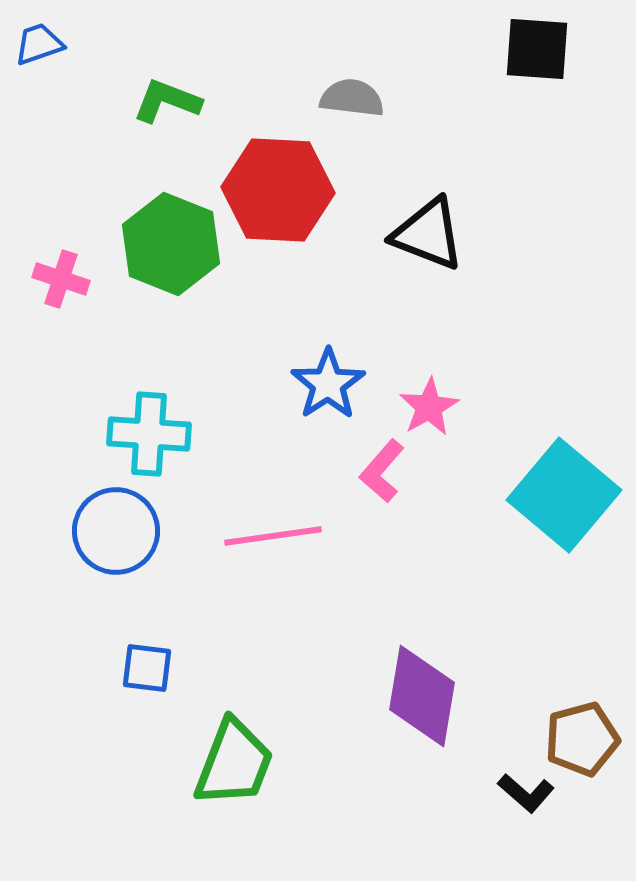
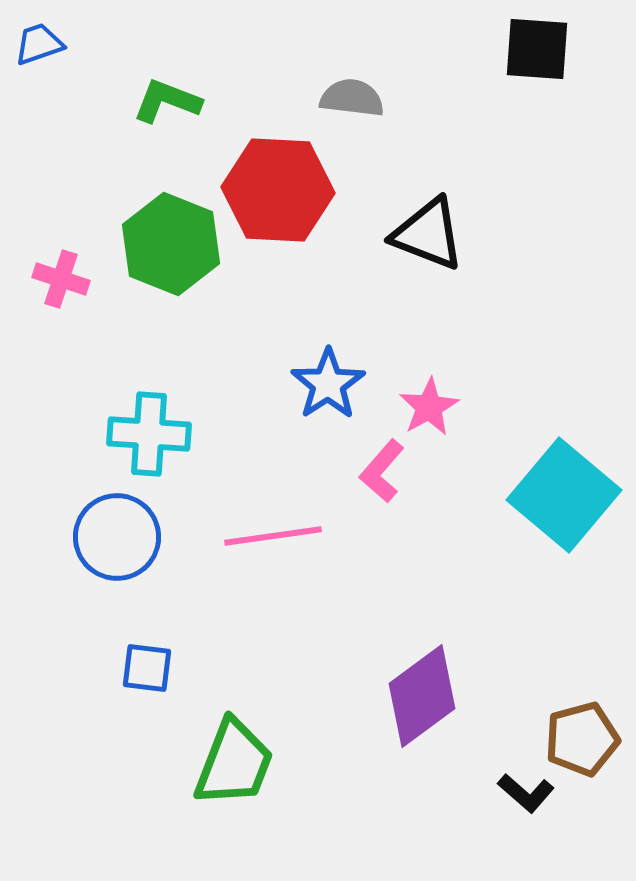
blue circle: moved 1 px right, 6 px down
purple diamond: rotated 44 degrees clockwise
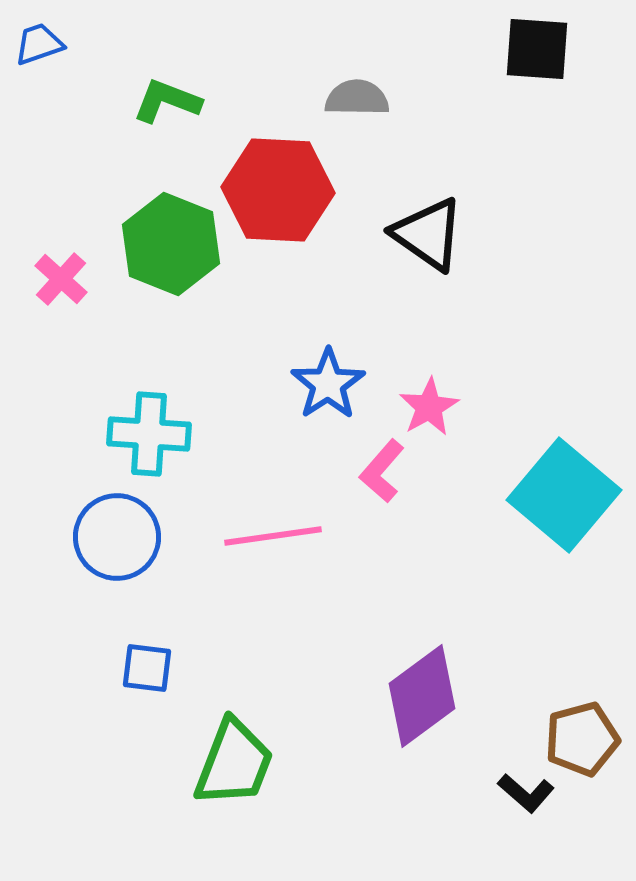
gray semicircle: moved 5 px right; rotated 6 degrees counterclockwise
black triangle: rotated 14 degrees clockwise
pink cross: rotated 24 degrees clockwise
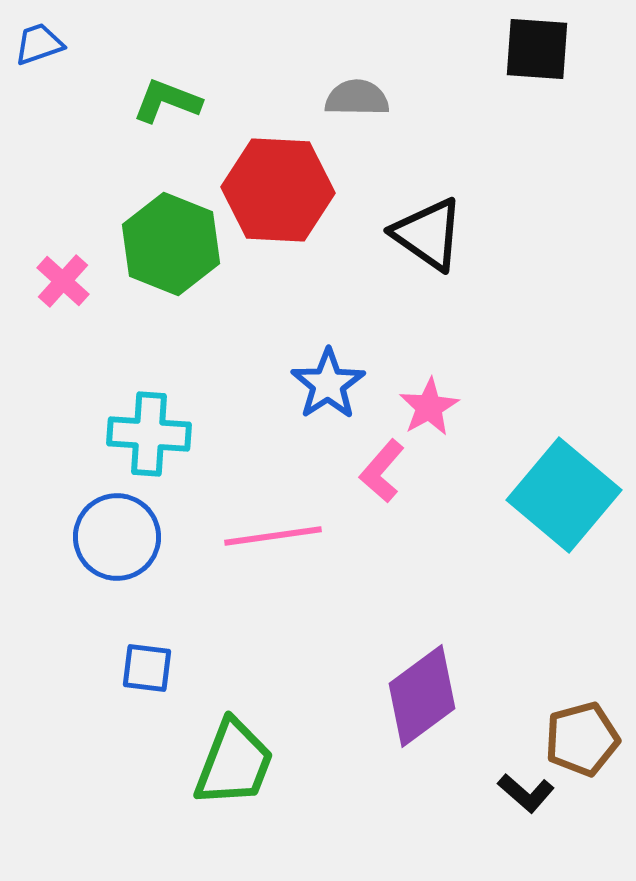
pink cross: moved 2 px right, 2 px down
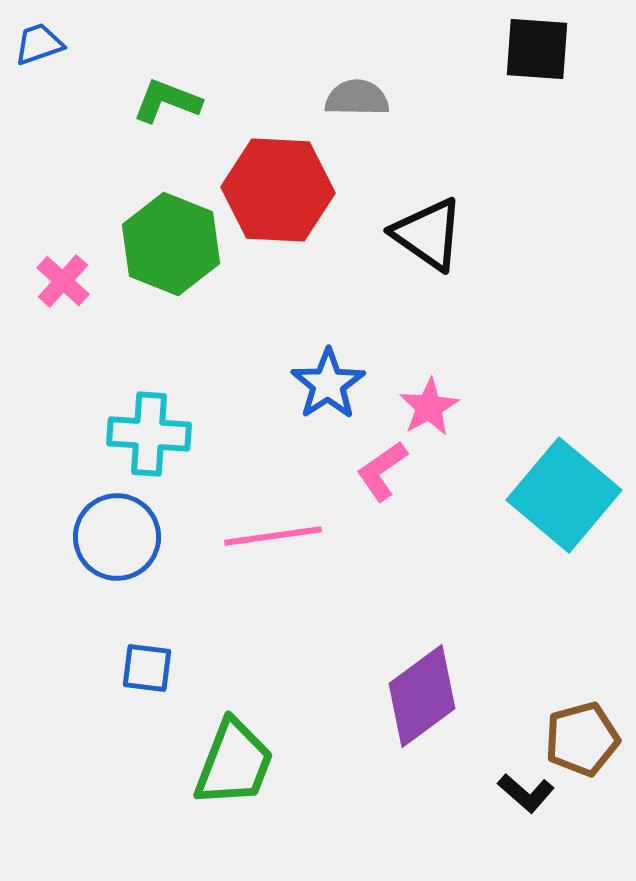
pink L-shape: rotated 14 degrees clockwise
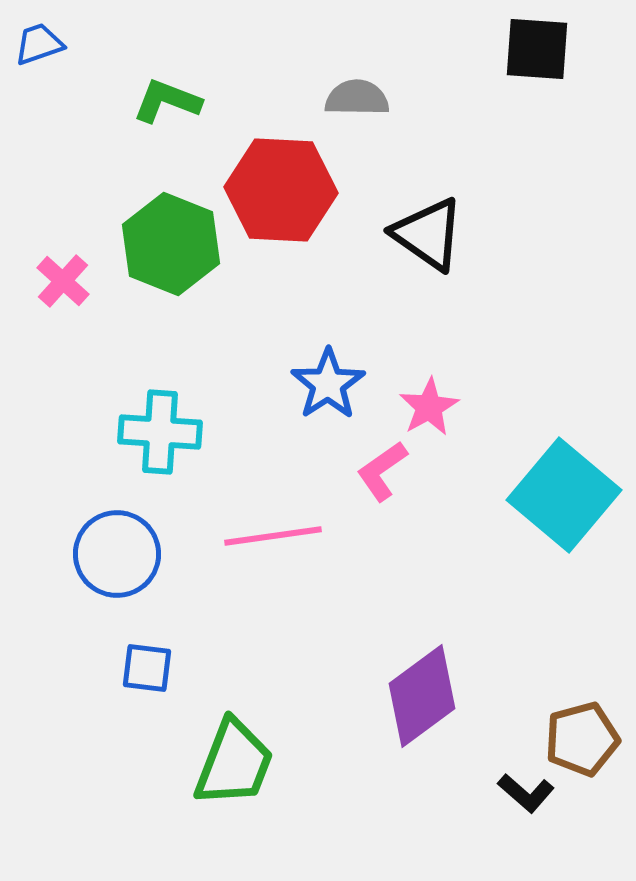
red hexagon: moved 3 px right
cyan cross: moved 11 px right, 2 px up
blue circle: moved 17 px down
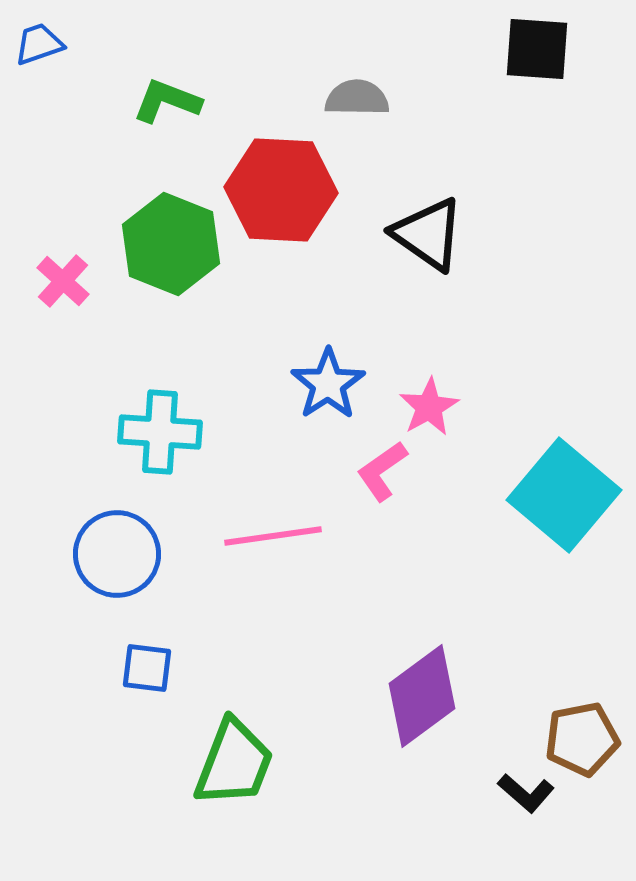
brown pentagon: rotated 4 degrees clockwise
